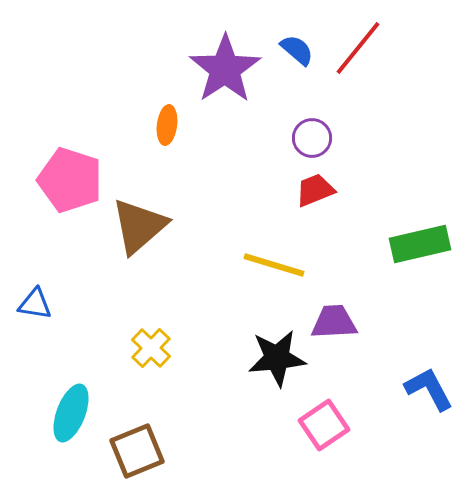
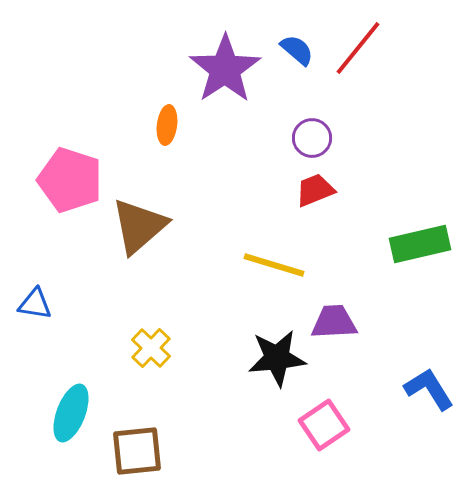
blue L-shape: rotated 4 degrees counterclockwise
brown square: rotated 16 degrees clockwise
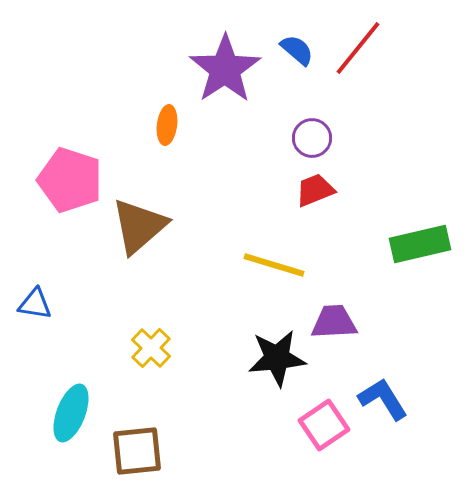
blue L-shape: moved 46 px left, 10 px down
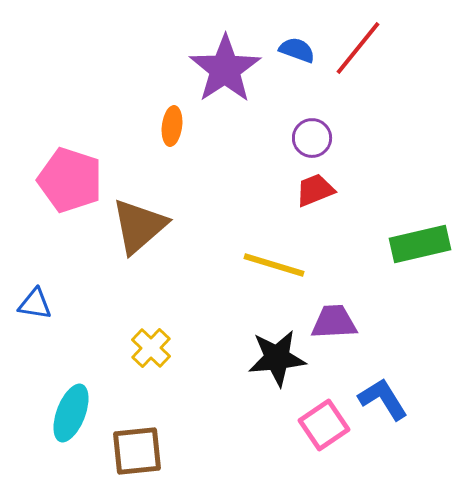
blue semicircle: rotated 21 degrees counterclockwise
orange ellipse: moved 5 px right, 1 px down
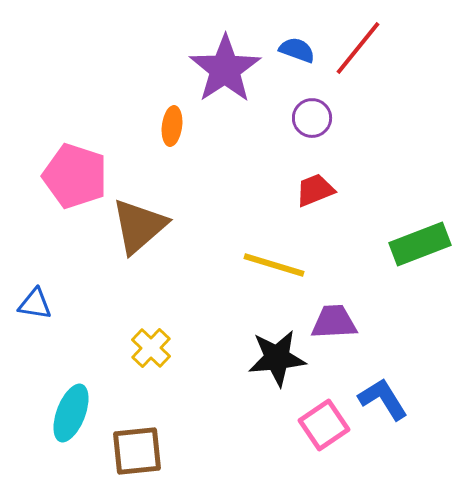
purple circle: moved 20 px up
pink pentagon: moved 5 px right, 4 px up
green rectangle: rotated 8 degrees counterclockwise
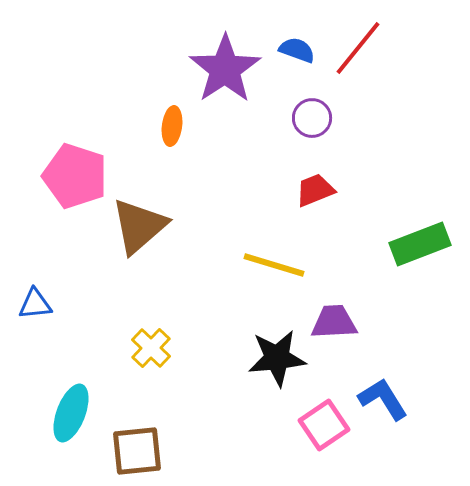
blue triangle: rotated 15 degrees counterclockwise
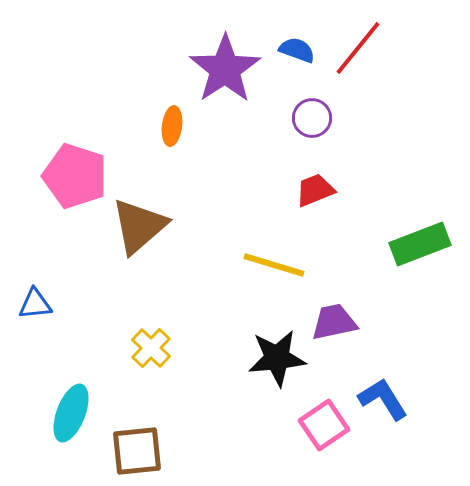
purple trapezoid: rotated 9 degrees counterclockwise
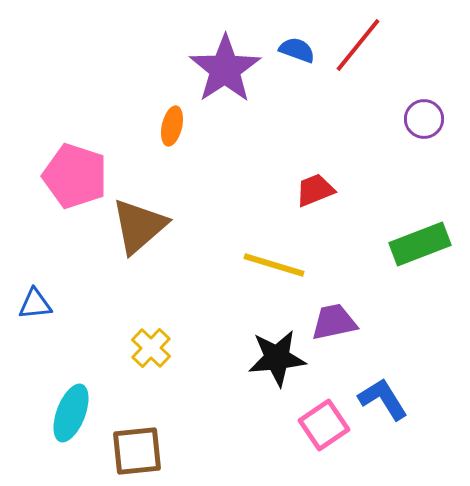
red line: moved 3 px up
purple circle: moved 112 px right, 1 px down
orange ellipse: rotated 6 degrees clockwise
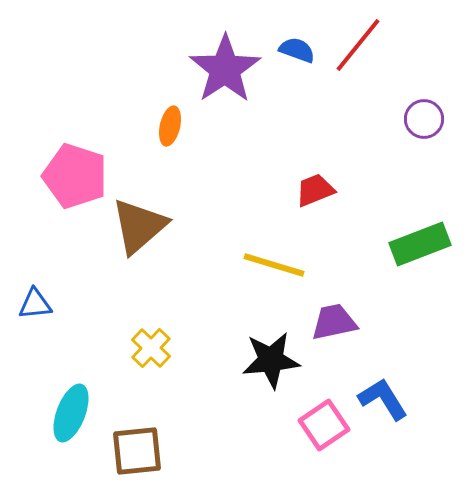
orange ellipse: moved 2 px left
black star: moved 6 px left, 2 px down
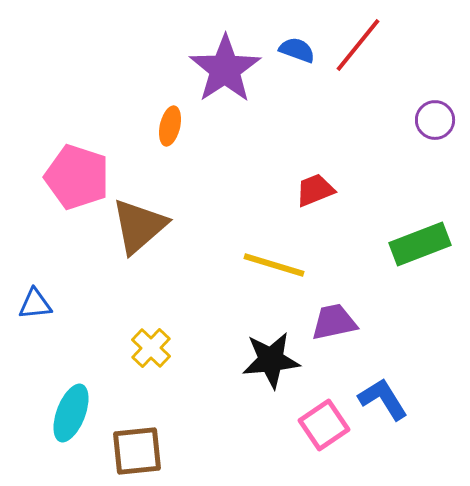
purple circle: moved 11 px right, 1 px down
pink pentagon: moved 2 px right, 1 px down
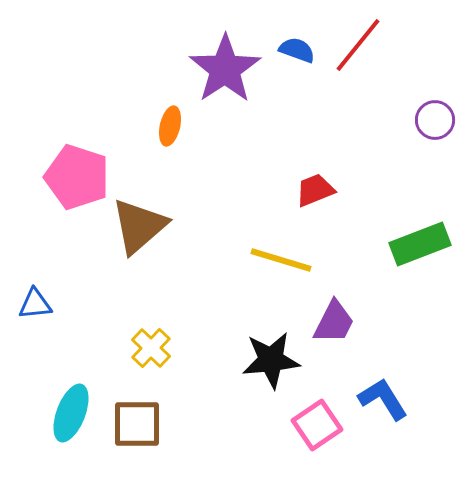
yellow line: moved 7 px right, 5 px up
purple trapezoid: rotated 129 degrees clockwise
pink square: moved 7 px left
brown square: moved 27 px up; rotated 6 degrees clockwise
